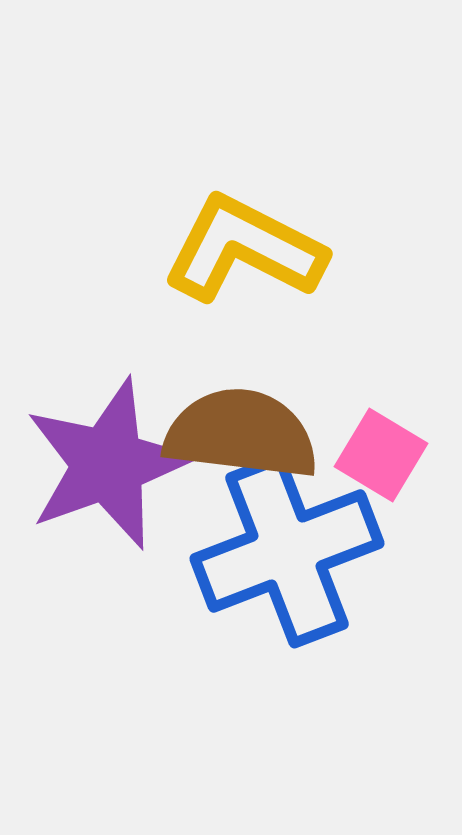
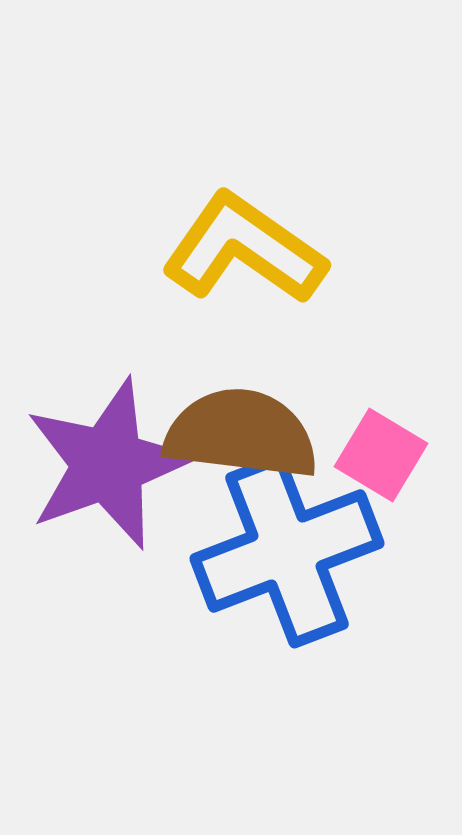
yellow L-shape: rotated 8 degrees clockwise
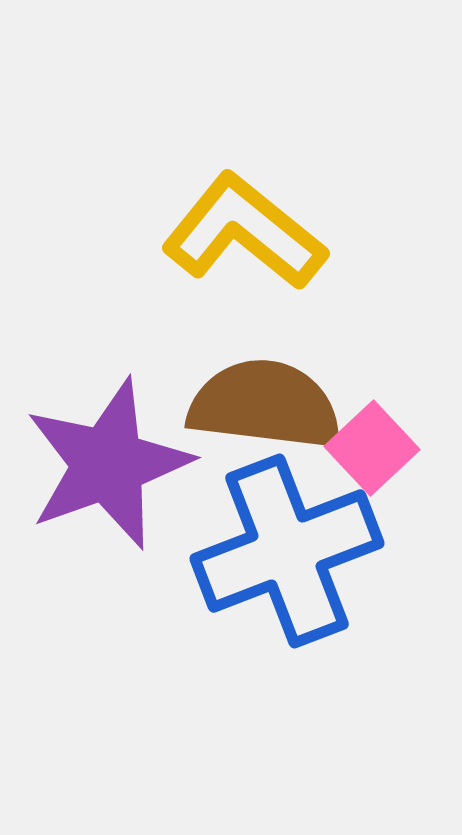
yellow L-shape: moved 17 px up; rotated 4 degrees clockwise
brown semicircle: moved 24 px right, 29 px up
pink square: moved 9 px left, 7 px up; rotated 16 degrees clockwise
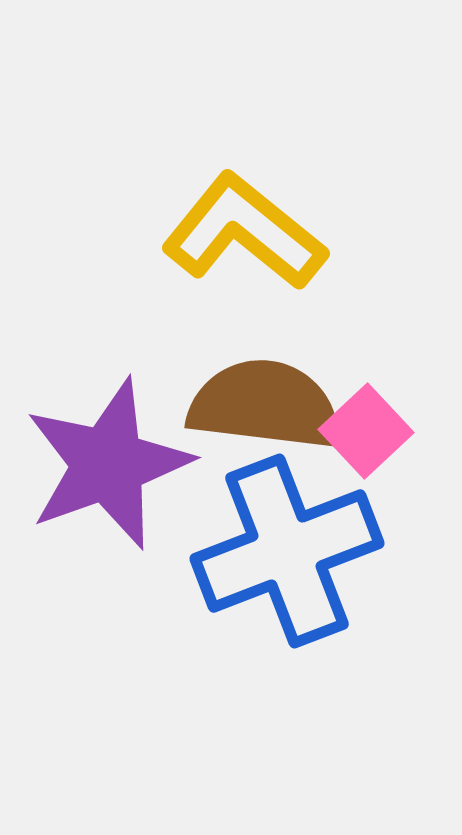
pink square: moved 6 px left, 17 px up
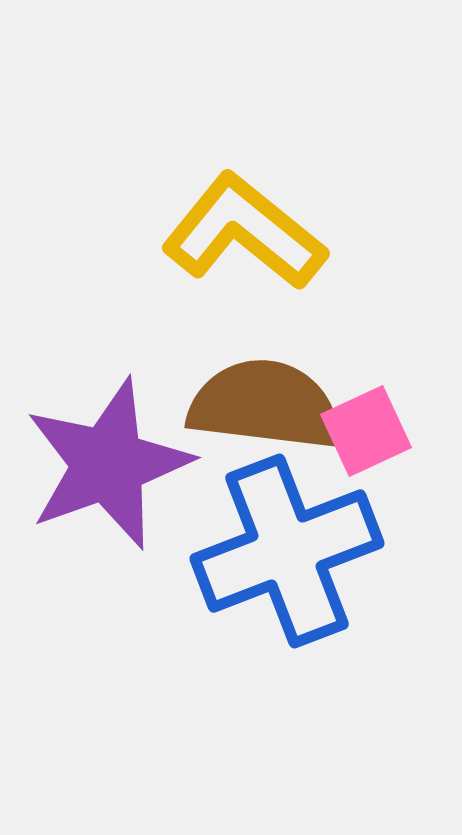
pink square: rotated 18 degrees clockwise
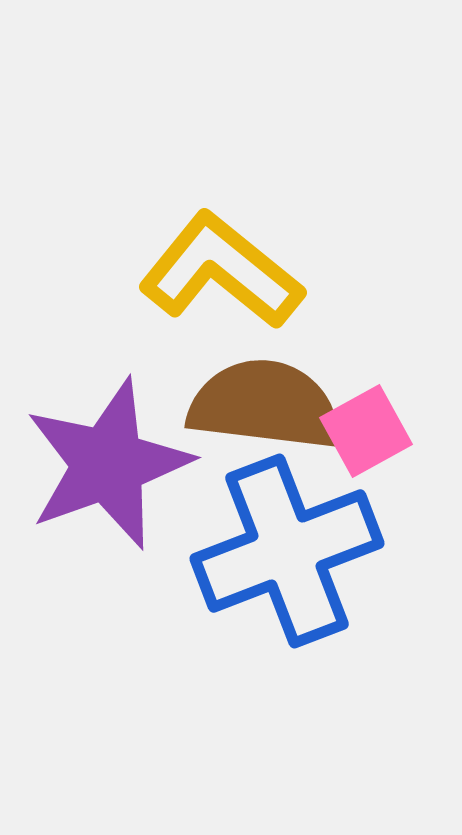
yellow L-shape: moved 23 px left, 39 px down
pink square: rotated 4 degrees counterclockwise
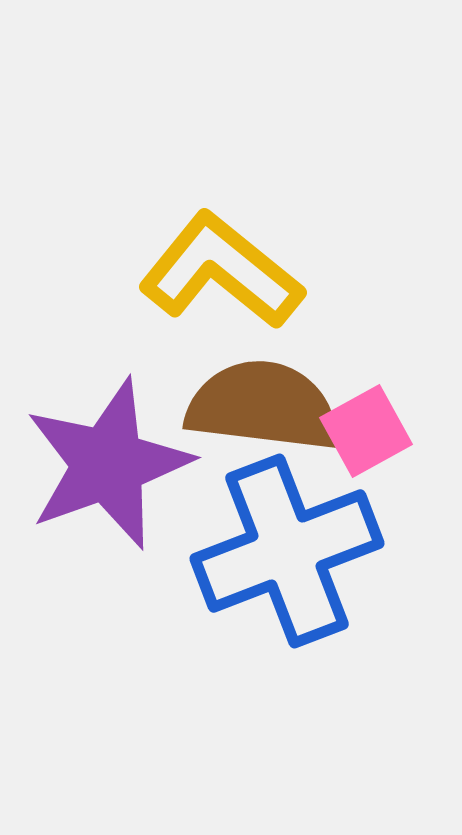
brown semicircle: moved 2 px left, 1 px down
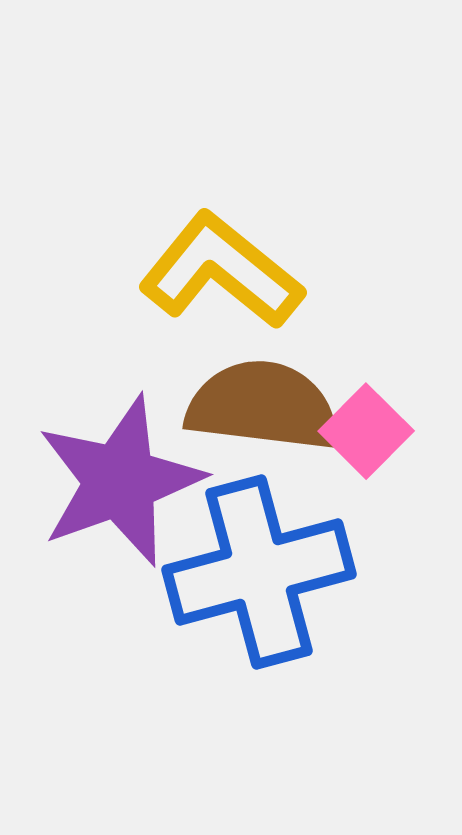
pink square: rotated 16 degrees counterclockwise
purple star: moved 12 px right, 17 px down
blue cross: moved 28 px left, 21 px down; rotated 6 degrees clockwise
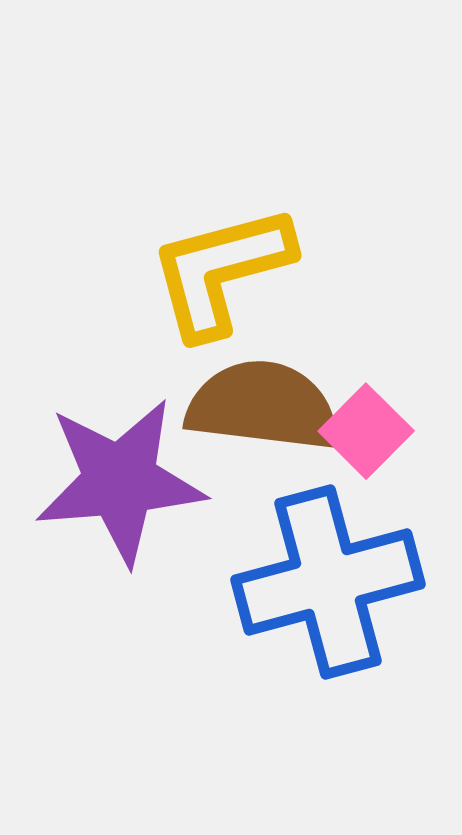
yellow L-shape: rotated 54 degrees counterclockwise
purple star: rotated 15 degrees clockwise
blue cross: moved 69 px right, 10 px down
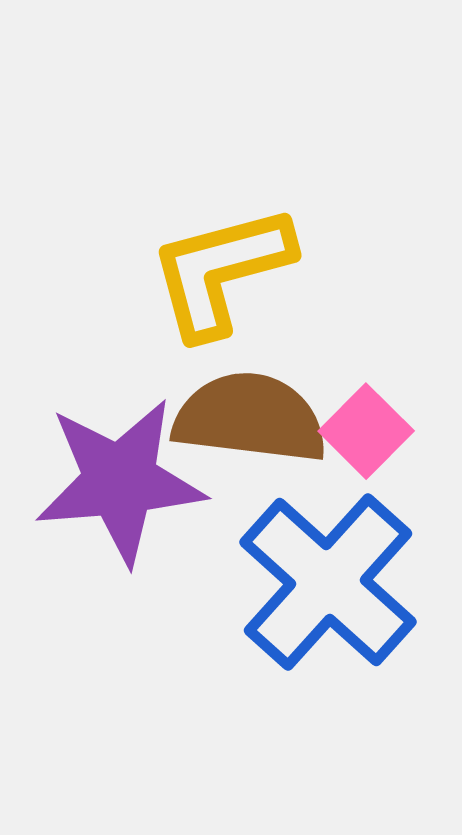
brown semicircle: moved 13 px left, 12 px down
blue cross: rotated 33 degrees counterclockwise
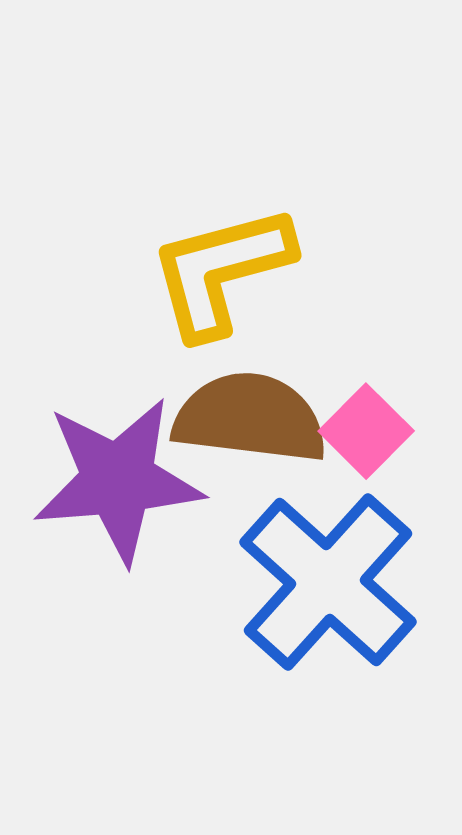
purple star: moved 2 px left, 1 px up
